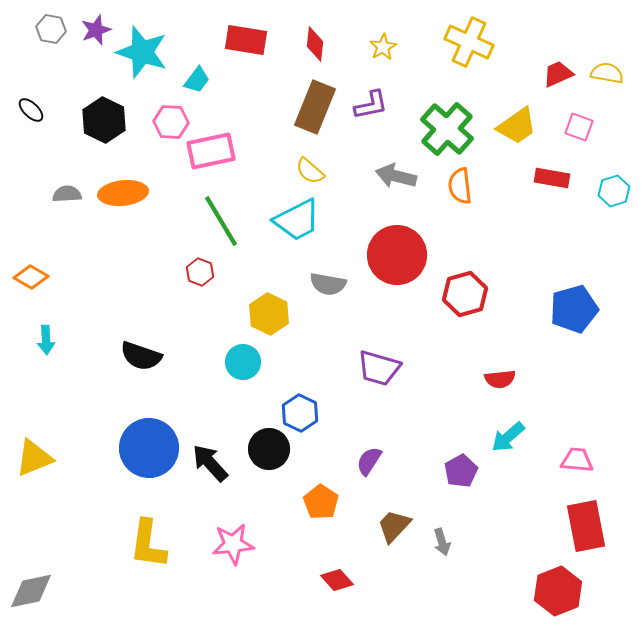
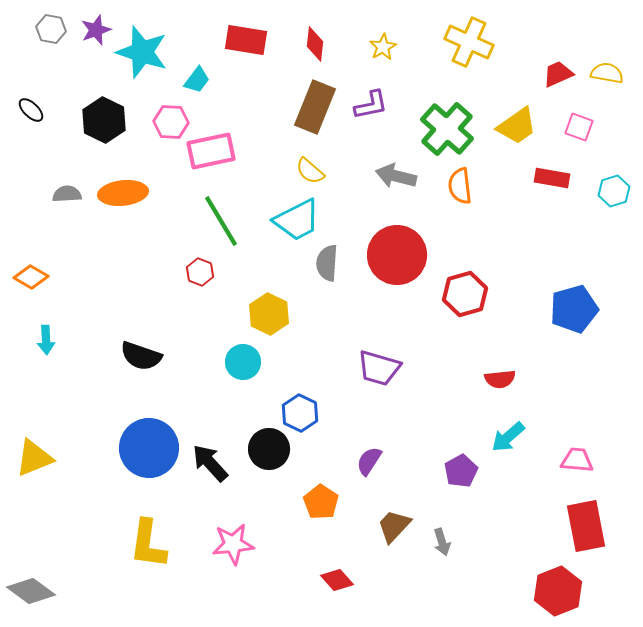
gray semicircle at (328, 284): moved 1 px left, 21 px up; rotated 84 degrees clockwise
gray diamond at (31, 591): rotated 48 degrees clockwise
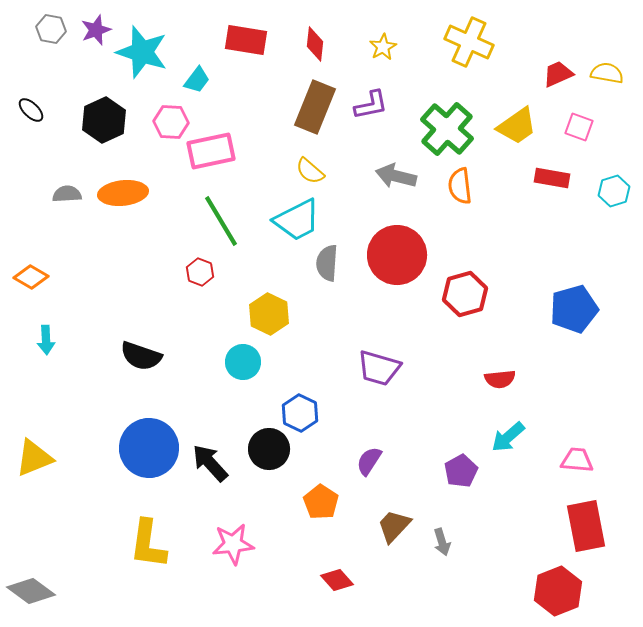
black hexagon at (104, 120): rotated 9 degrees clockwise
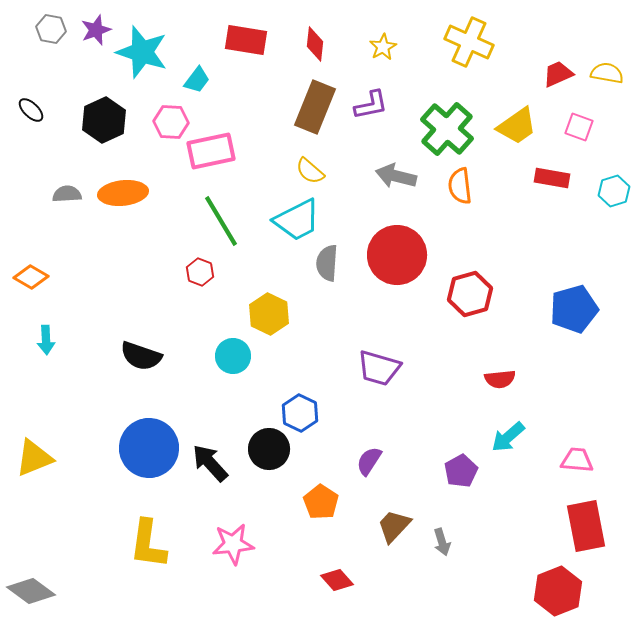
red hexagon at (465, 294): moved 5 px right
cyan circle at (243, 362): moved 10 px left, 6 px up
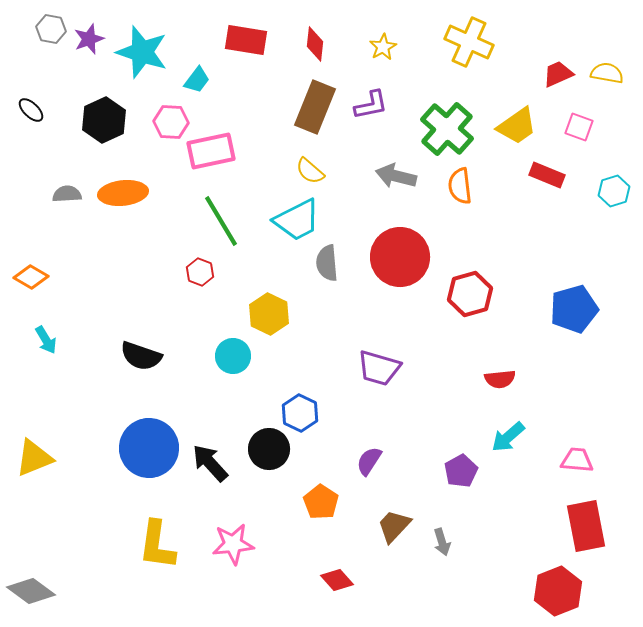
purple star at (96, 30): moved 7 px left, 9 px down
red rectangle at (552, 178): moved 5 px left, 3 px up; rotated 12 degrees clockwise
red circle at (397, 255): moved 3 px right, 2 px down
gray semicircle at (327, 263): rotated 9 degrees counterclockwise
cyan arrow at (46, 340): rotated 28 degrees counterclockwise
yellow L-shape at (148, 544): moved 9 px right, 1 px down
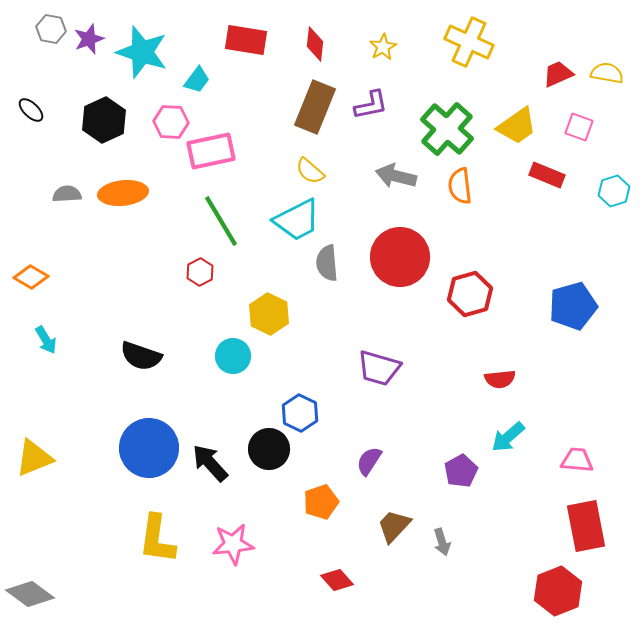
red hexagon at (200, 272): rotated 12 degrees clockwise
blue pentagon at (574, 309): moved 1 px left, 3 px up
orange pentagon at (321, 502): rotated 20 degrees clockwise
yellow L-shape at (157, 545): moved 6 px up
gray diamond at (31, 591): moved 1 px left, 3 px down
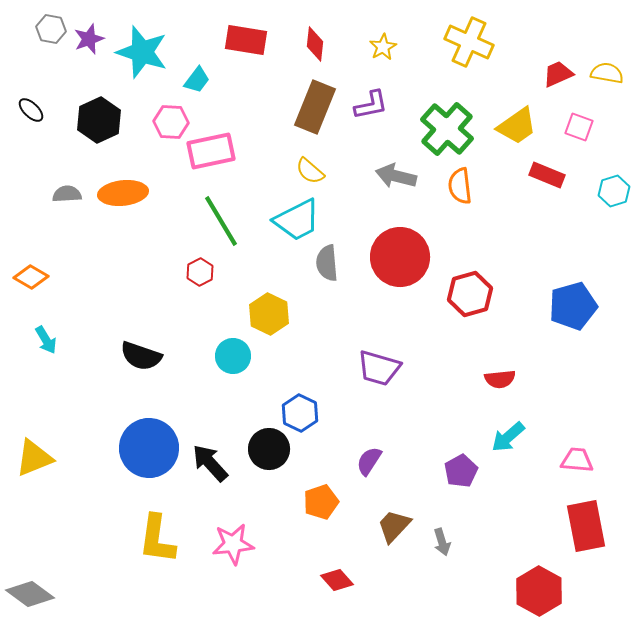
black hexagon at (104, 120): moved 5 px left
red hexagon at (558, 591): moved 19 px left; rotated 9 degrees counterclockwise
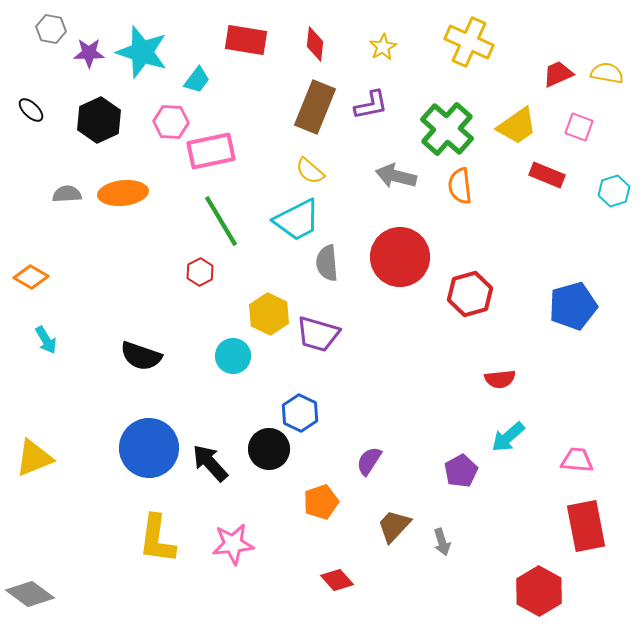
purple star at (89, 39): moved 14 px down; rotated 20 degrees clockwise
purple trapezoid at (379, 368): moved 61 px left, 34 px up
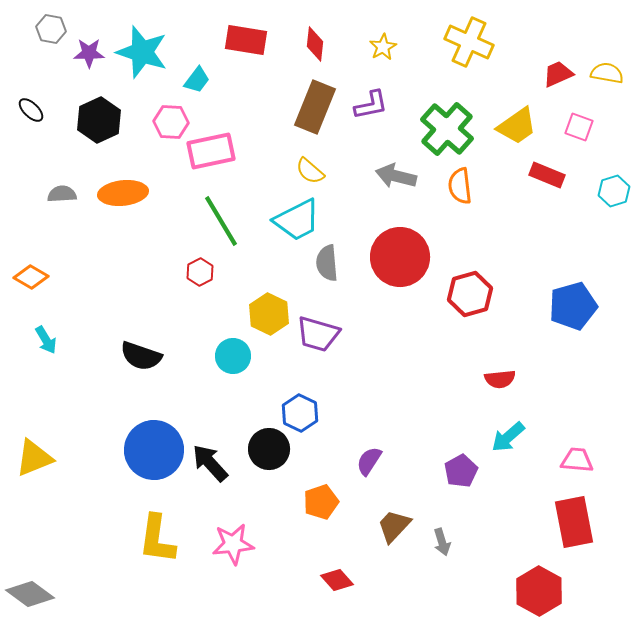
gray semicircle at (67, 194): moved 5 px left
blue circle at (149, 448): moved 5 px right, 2 px down
red rectangle at (586, 526): moved 12 px left, 4 px up
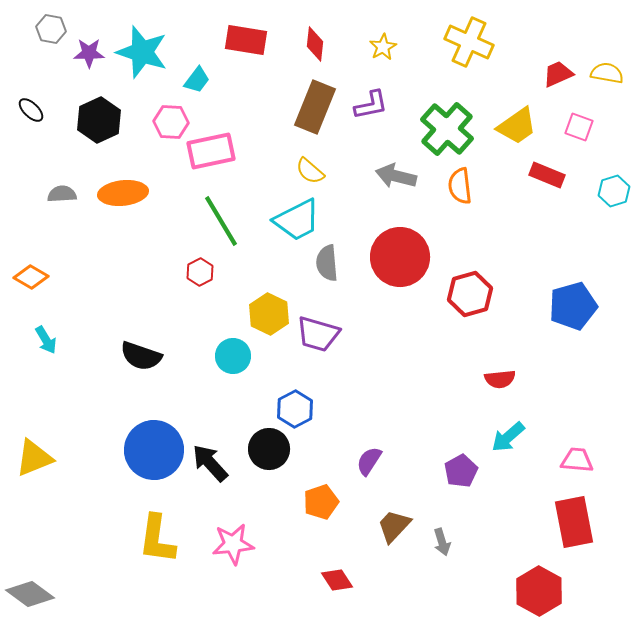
blue hexagon at (300, 413): moved 5 px left, 4 px up; rotated 6 degrees clockwise
red diamond at (337, 580): rotated 8 degrees clockwise
